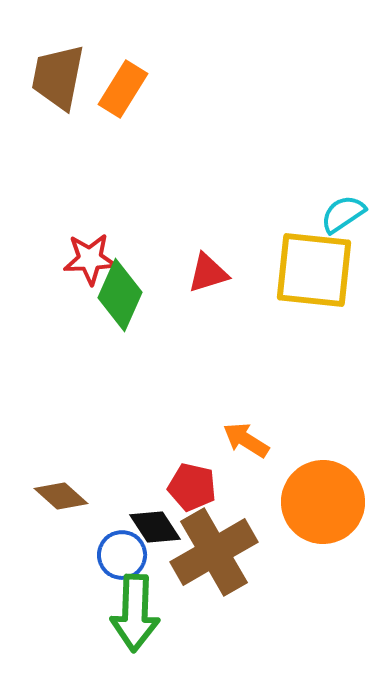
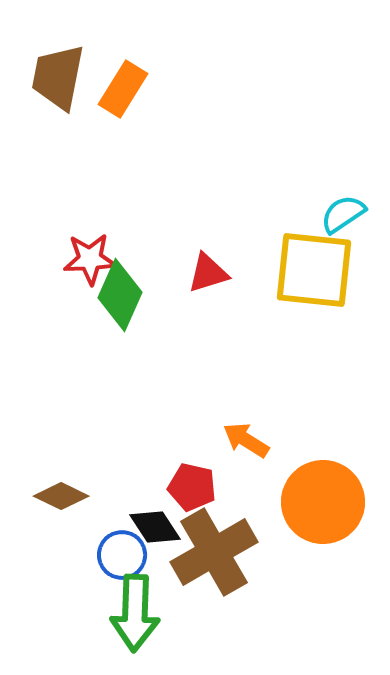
brown diamond: rotated 16 degrees counterclockwise
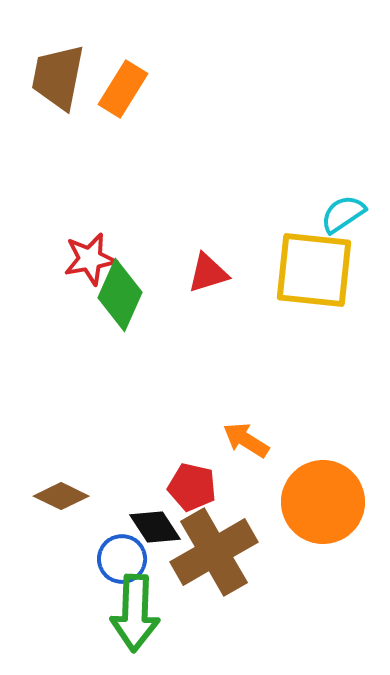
red star: rotated 8 degrees counterclockwise
blue circle: moved 4 px down
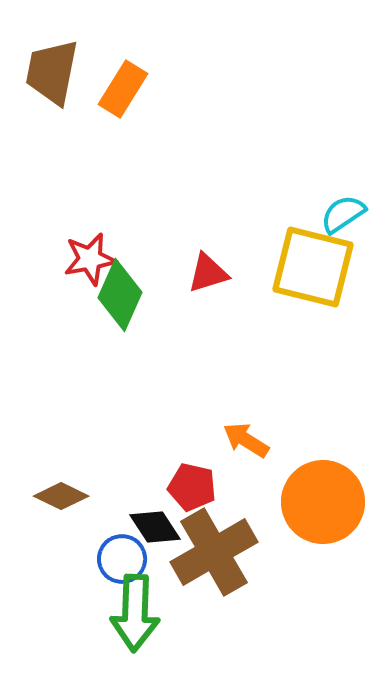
brown trapezoid: moved 6 px left, 5 px up
yellow square: moved 1 px left, 3 px up; rotated 8 degrees clockwise
